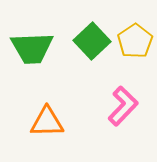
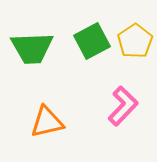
green square: rotated 15 degrees clockwise
orange triangle: rotated 12 degrees counterclockwise
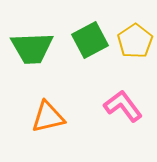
green square: moved 2 px left, 1 px up
pink L-shape: rotated 81 degrees counterclockwise
orange triangle: moved 1 px right, 5 px up
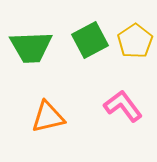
green trapezoid: moved 1 px left, 1 px up
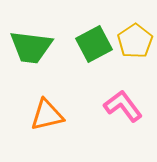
green square: moved 4 px right, 4 px down
green trapezoid: rotated 9 degrees clockwise
orange triangle: moved 1 px left, 2 px up
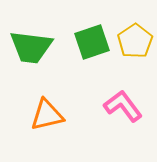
green square: moved 2 px left, 2 px up; rotated 9 degrees clockwise
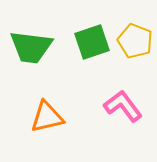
yellow pentagon: rotated 16 degrees counterclockwise
orange triangle: moved 2 px down
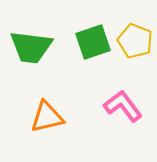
green square: moved 1 px right
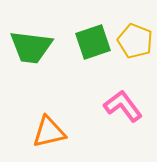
orange triangle: moved 2 px right, 15 px down
